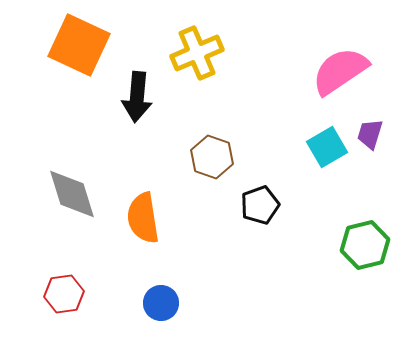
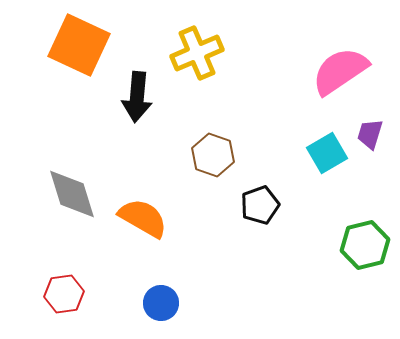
cyan square: moved 6 px down
brown hexagon: moved 1 px right, 2 px up
orange semicircle: rotated 129 degrees clockwise
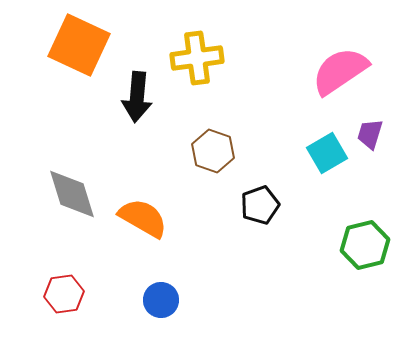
yellow cross: moved 5 px down; rotated 15 degrees clockwise
brown hexagon: moved 4 px up
blue circle: moved 3 px up
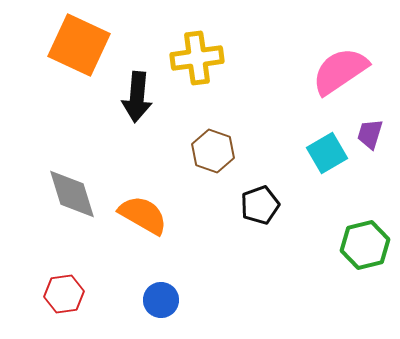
orange semicircle: moved 3 px up
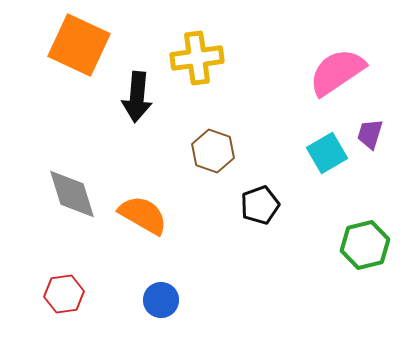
pink semicircle: moved 3 px left, 1 px down
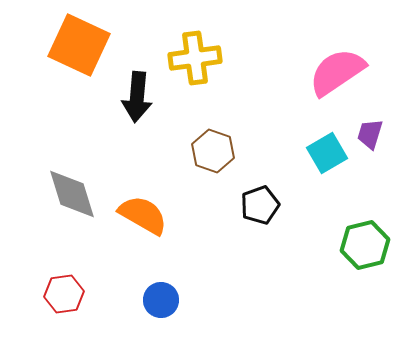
yellow cross: moved 2 px left
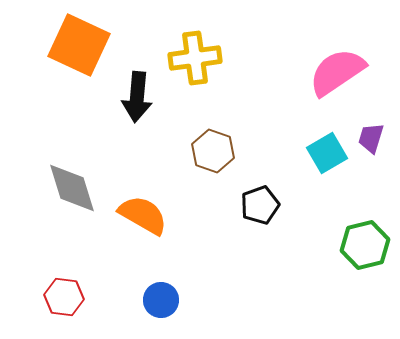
purple trapezoid: moved 1 px right, 4 px down
gray diamond: moved 6 px up
red hexagon: moved 3 px down; rotated 15 degrees clockwise
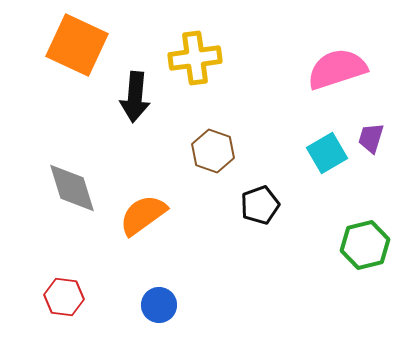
orange square: moved 2 px left
pink semicircle: moved 3 px up; rotated 16 degrees clockwise
black arrow: moved 2 px left
orange semicircle: rotated 66 degrees counterclockwise
blue circle: moved 2 px left, 5 px down
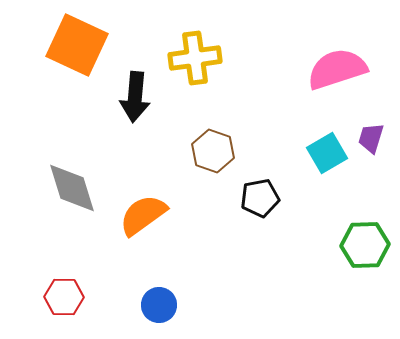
black pentagon: moved 7 px up; rotated 9 degrees clockwise
green hexagon: rotated 12 degrees clockwise
red hexagon: rotated 6 degrees counterclockwise
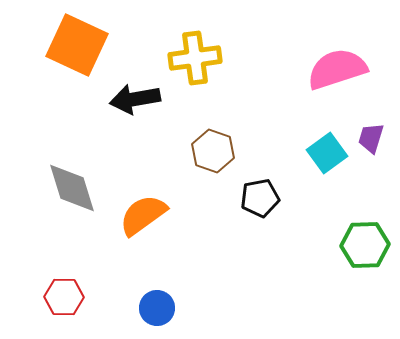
black arrow: moved 2 px down; rotated 75 degrees clockwise
cyan square: rotated 6 degrees counterclockwise
blue circle: moved 2 px left, 3 px down
